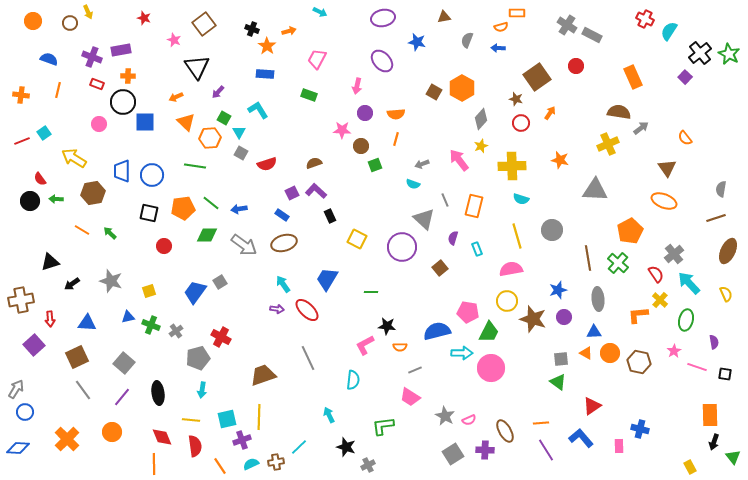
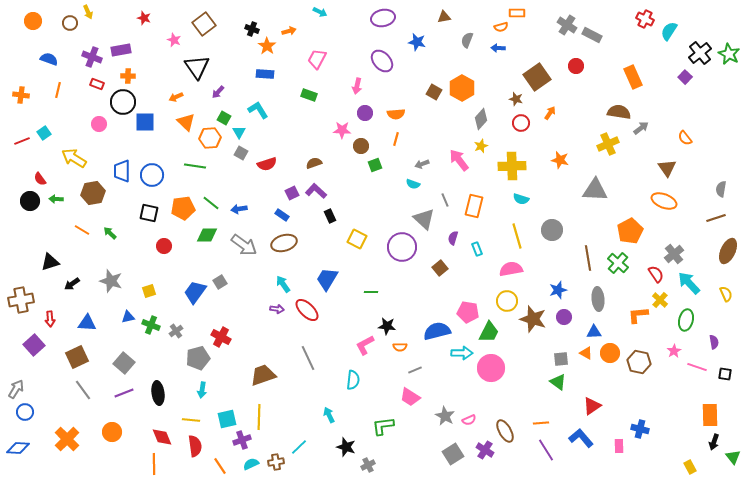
purple line at (122, 397): moved 2 px right, 4 px up; rotated 30 degrees clockwise
purple cross at (485, 450): rotated 30 degrees clockwise
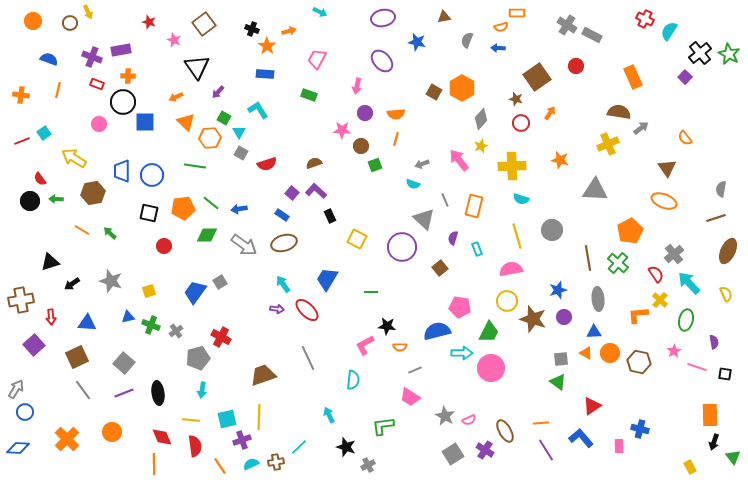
red star at (144, 18): moved 5 px right, 4 px down
purple square at (292, 193): rotated 24 degrees counterclockwise
pink pentagon at (468, 312): moved 8 px left, 5 px up
red arrow at (50, 319): moved 1 px right, 2 px up
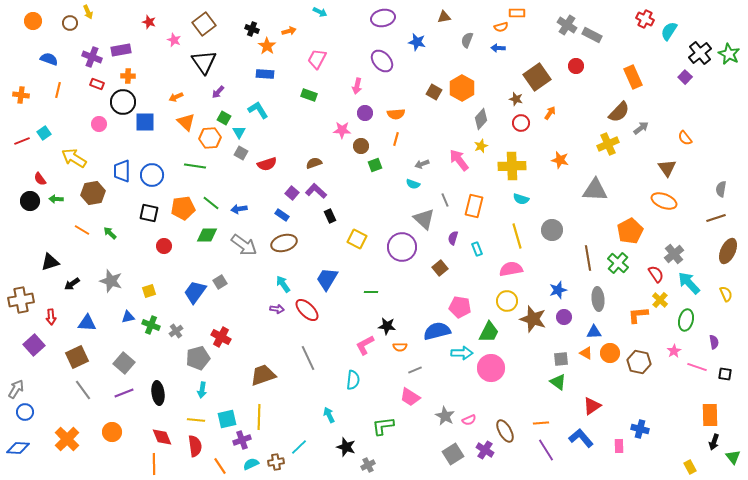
black triangle at (197, 67): moved 7 px right, 5 px up
brown semicircle at (619, 112): rotated 125 degrees clockwise
yellow line at (191, 420): moved 5 px right
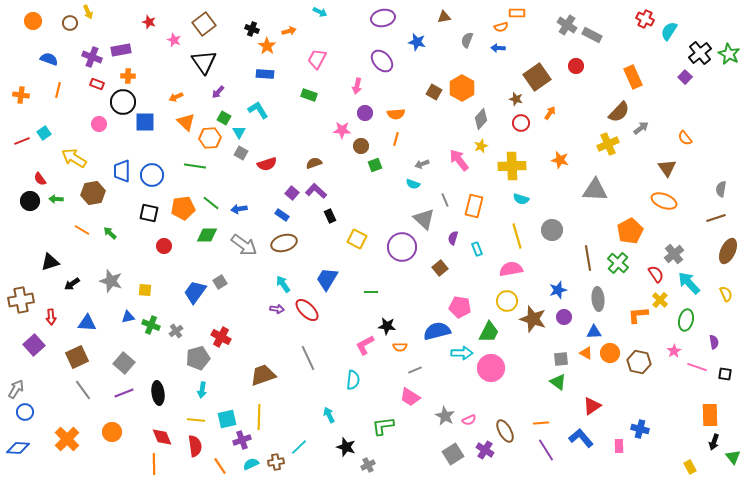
yellow square at (149, 291): moved 4 px left, 1 px up; rotated 24 degrees clockwise
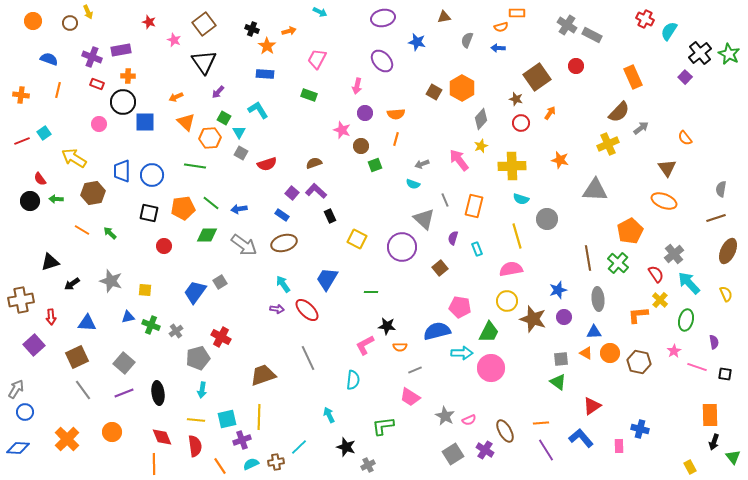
pink star at (342, 130): rotated 18 degrees clockwise
gray circle at (552, 230): moved 5 px left, 11 px up
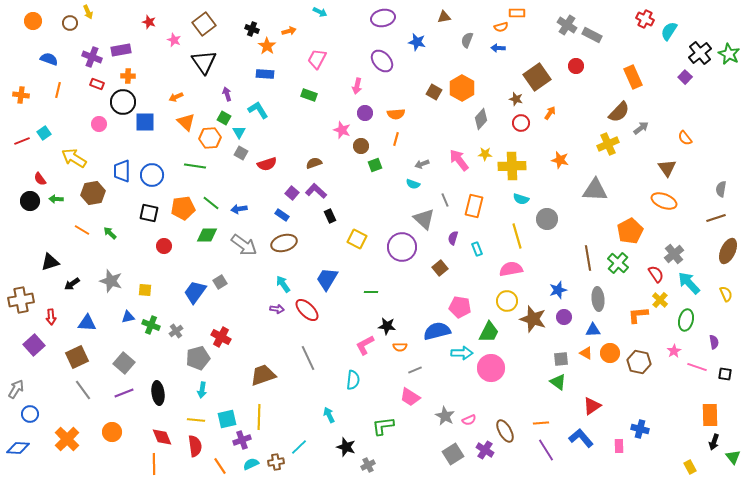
purple arrow at (218, 92): moved 9 px right, 2 px down; rotated 120 degrees clockwise
yellow star at (481, 146): moved 4 px right, 8 px down; rotated 24 degrees clockwise
blue triangle at (594, 332): moved 1 px left, 2 px up
blue circle at (25, 412): moved 5 px right, 2 px down
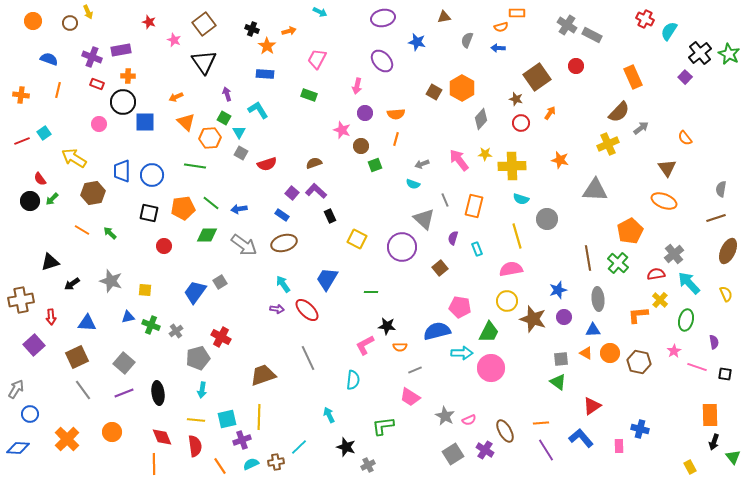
green arrow at (56, 199): moved 4 px left; rotated 48 degrees counterclockwise
red semicircle at (656, 274): rotated 66 degrees counterclockwise
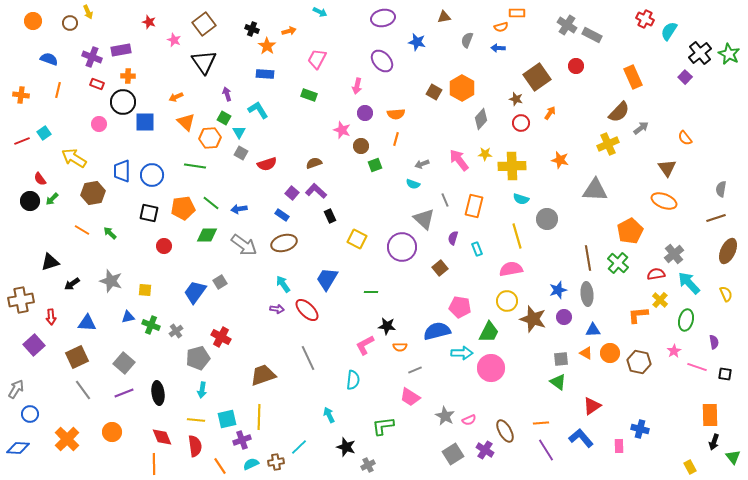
gray ellipse at (598, 299): moved 11 px left, 5 px up
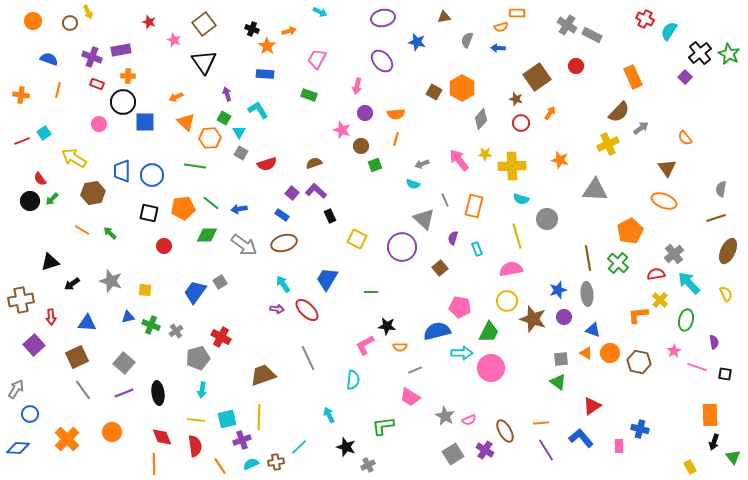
blue triangle at (593, 330): rotated 21 degrees clockwise
